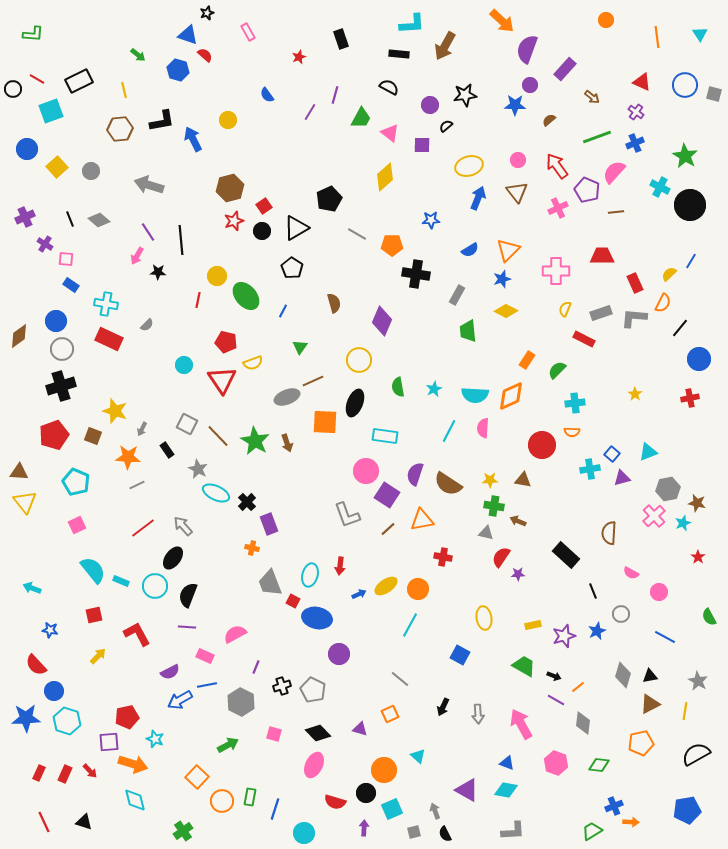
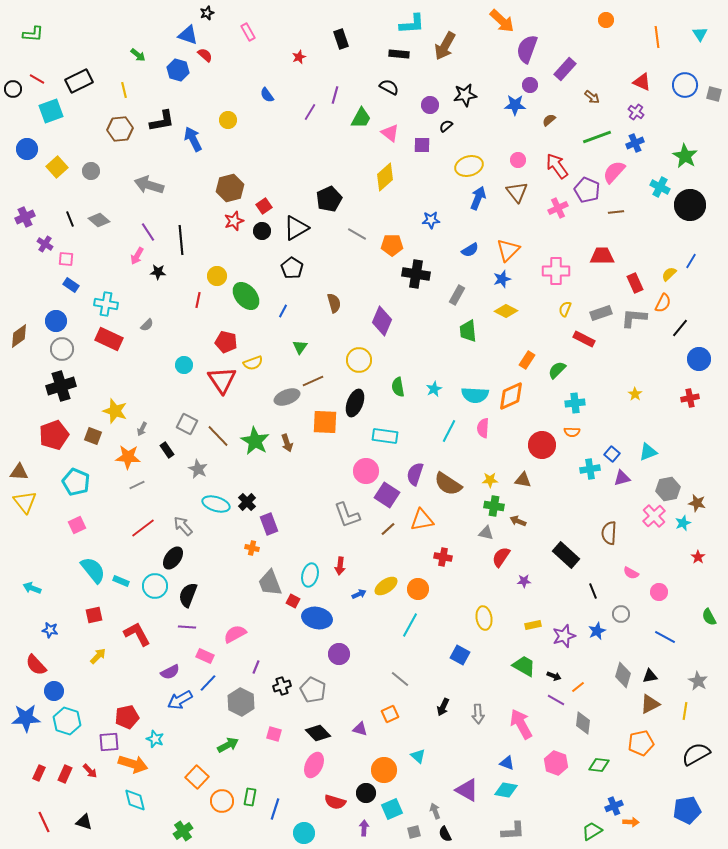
cyan ellipse at (216, 493): moved 11 px down; rotated 8 degrees counterclockwise
purple star at (518, 574): moved 6 px right, 7 px down
blue line at (207, 685): moved 1 px right, 2 px up; rotated 36 degrees counterclockwise
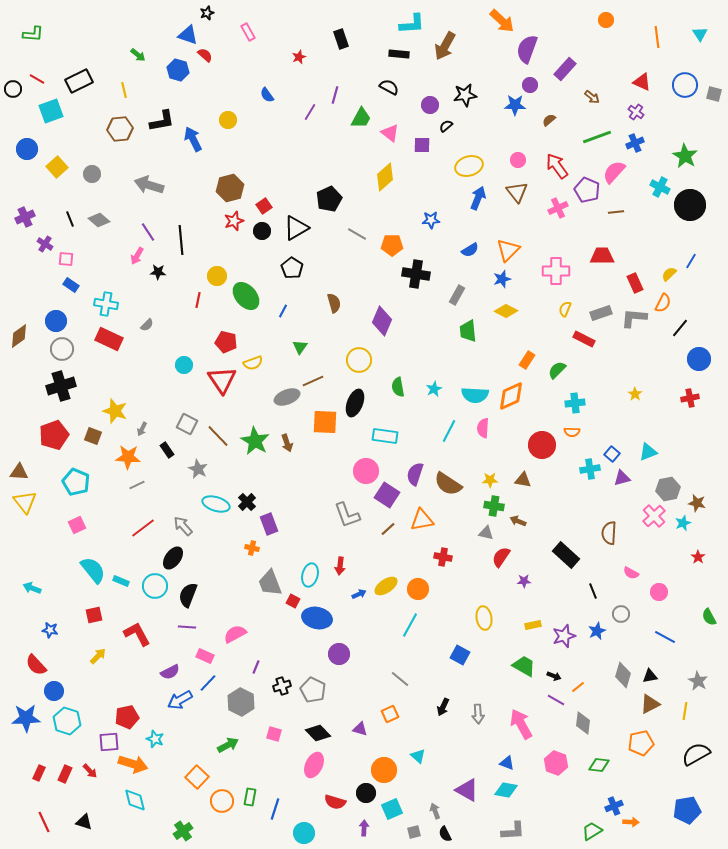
gray circle at (91, 171): moved 1 px right, 3 px down
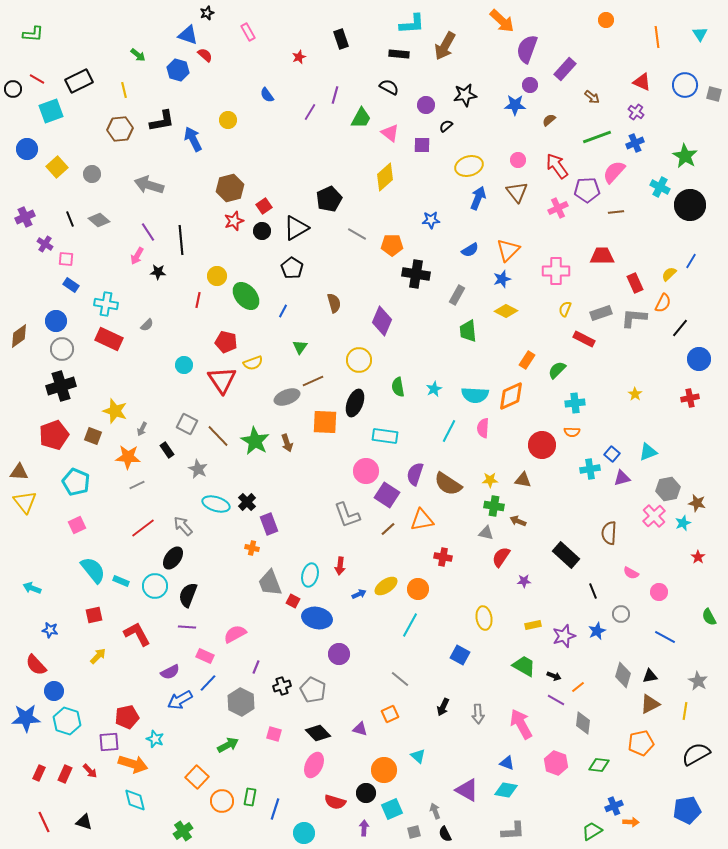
purple circle at (430, 105): moved 4 px left
purple pentagon at (587, 190): rotated 25 degrees counterclockwise
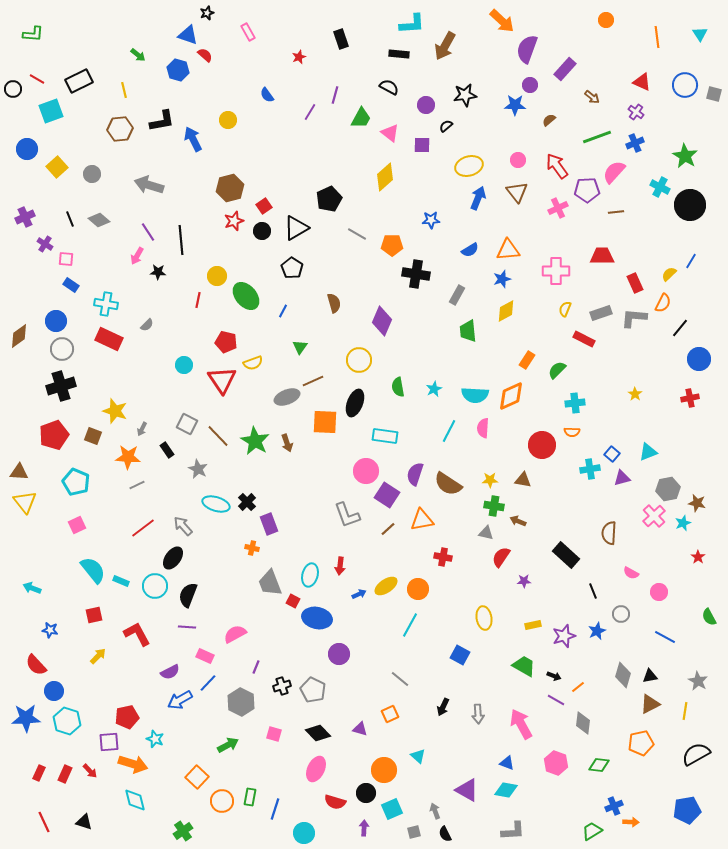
orange triangle at (508, 250): rotated 40 degrees clockwise
yellow diamond at (506, 311): rotated 55 degrees counterclockwise
pink ellipse at (314, 765): moved 2 px right, 4 px down
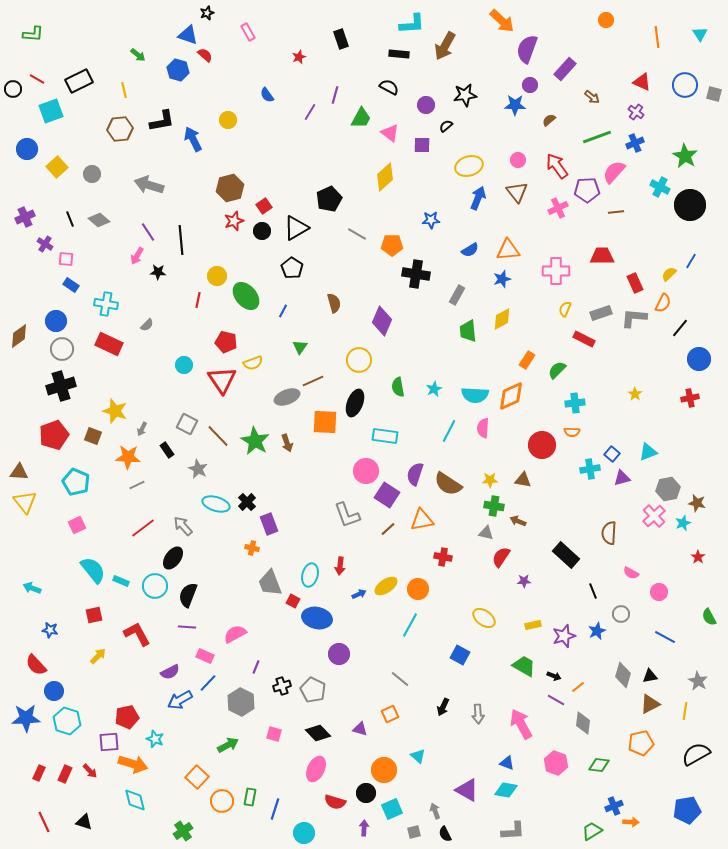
yellow diamond at (506, 311): moved 4 px left, 8 px down
red rectangle at (109, 339): moved 5 px down
yellow ellipse at (484, 618): rotated 45 degrees counterclockwise
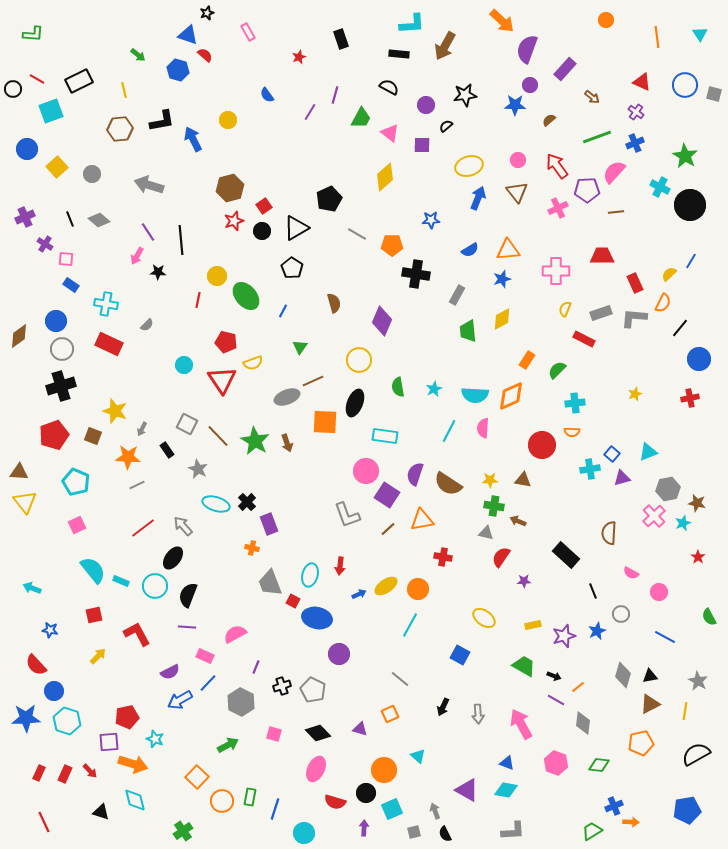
yellow star at (635, 394): rotated 16 degrees clockwise
black triangle at (84, 822): moved 17 px right, 10 px up
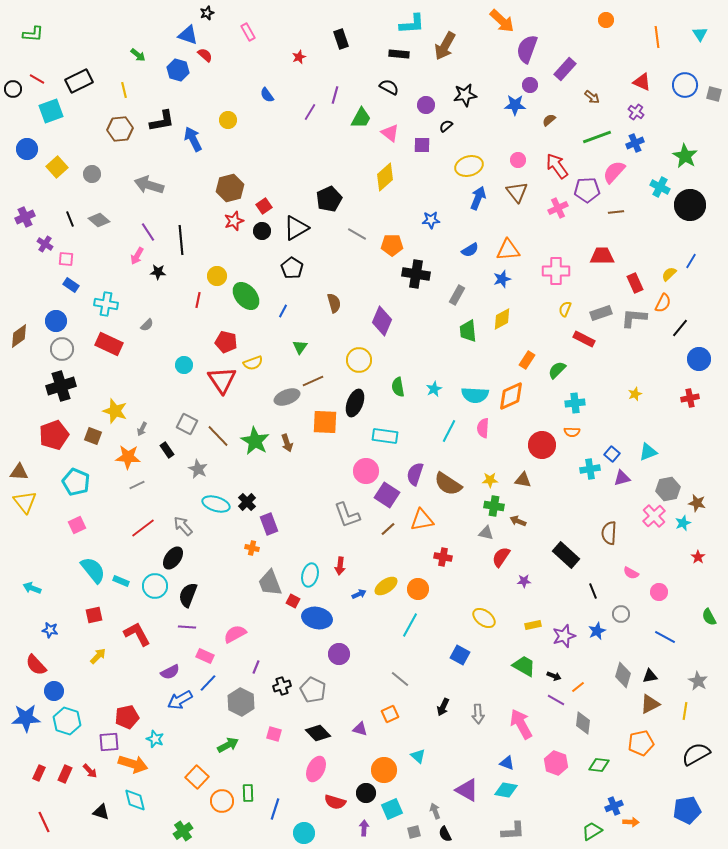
green rectangle at (250, 797): moved 2 px left, 4 px up; rotated 12 degrees counterclockwise
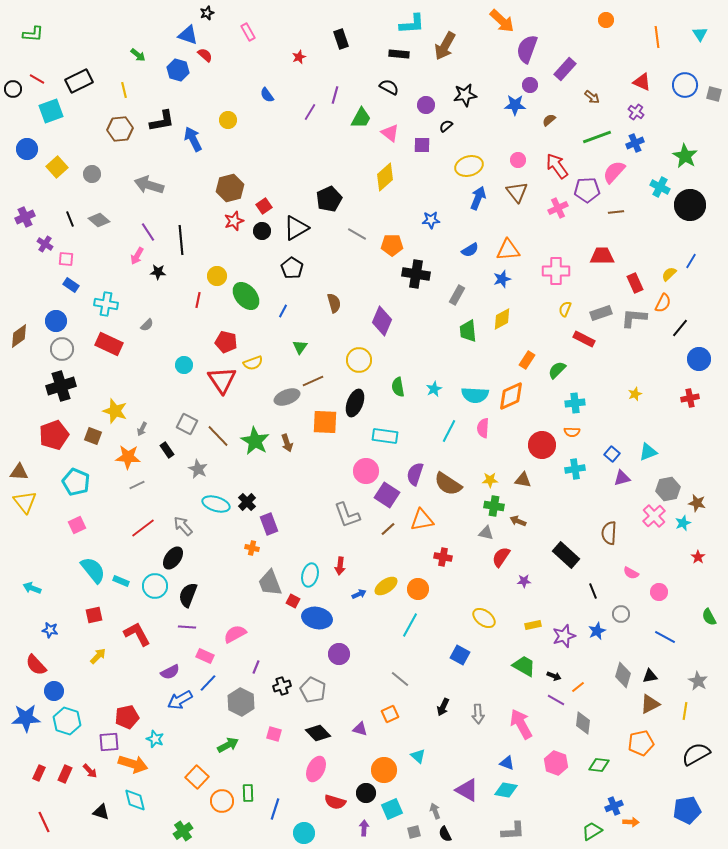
cyan cross at (590, 469): moved 15 px left
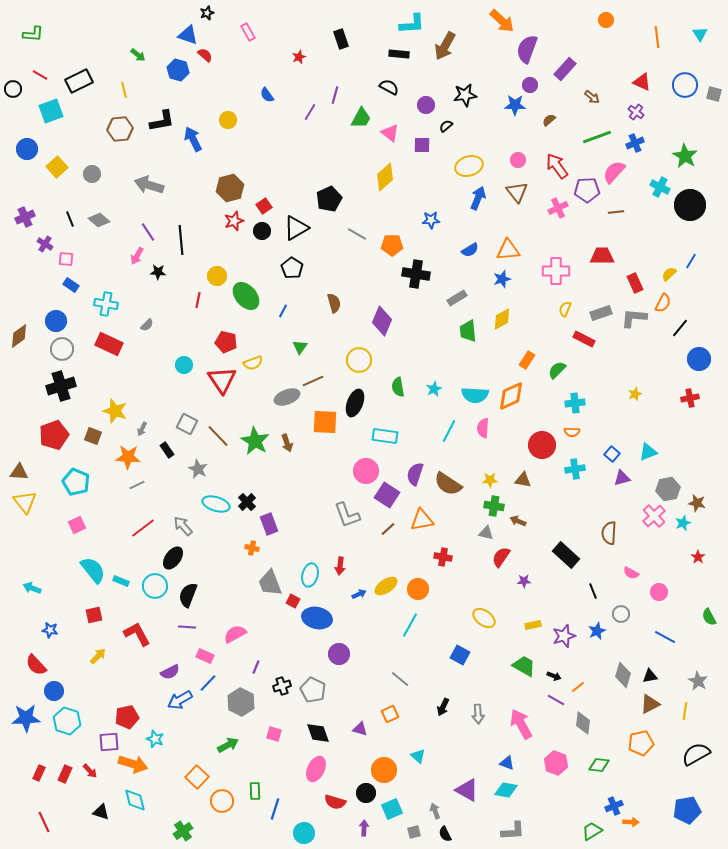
red line at (37, 79): moved 3 px right, 4 px up
gray rectangle at (457, 295): moved 3 px down; rotated 30 degrees clockwise
black diamond at (318, 733): rotated 25 degrees clockwise
green rectangle at (248, 793): moved 7 px right, 2 px up
